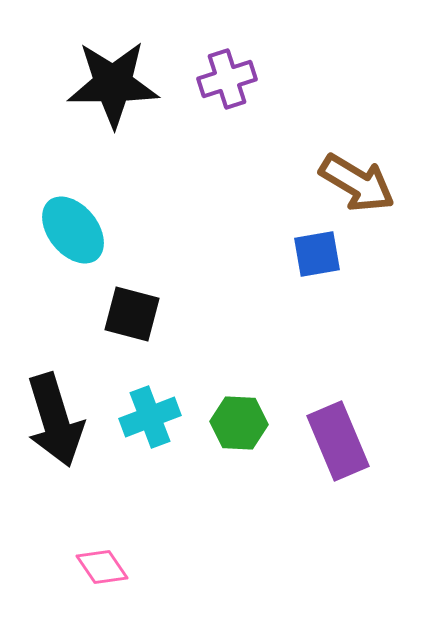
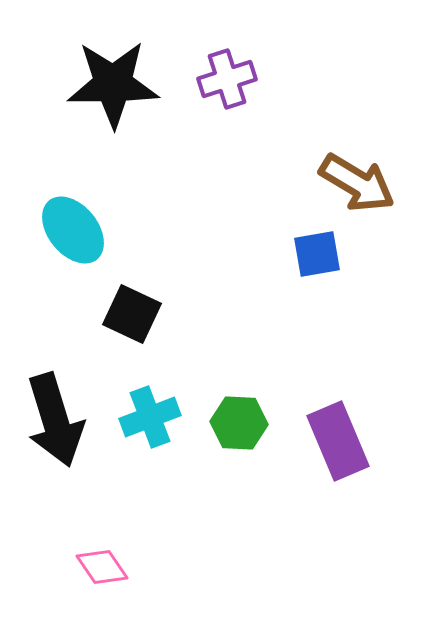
black square: rotated 10 degrees clockwise
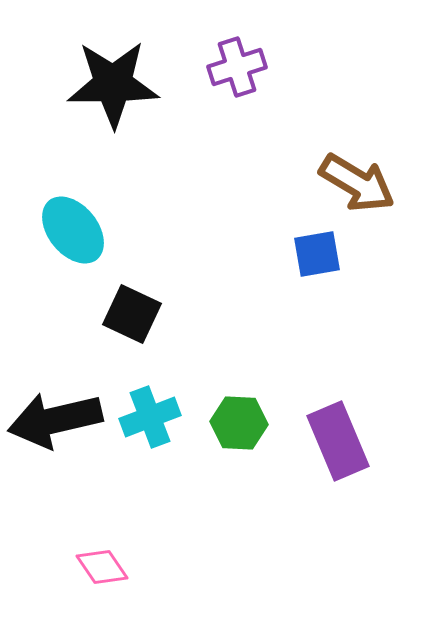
purple cross: moved 10 px right, 12 px up
black arrow: rotated 94 degrees clockwise
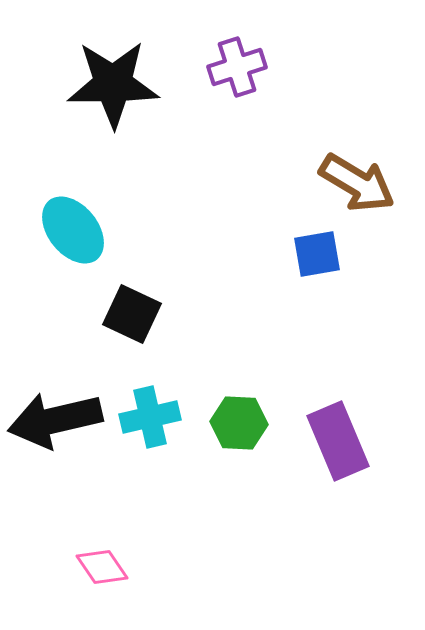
cyan cross: rotated 8 degrees clockwise
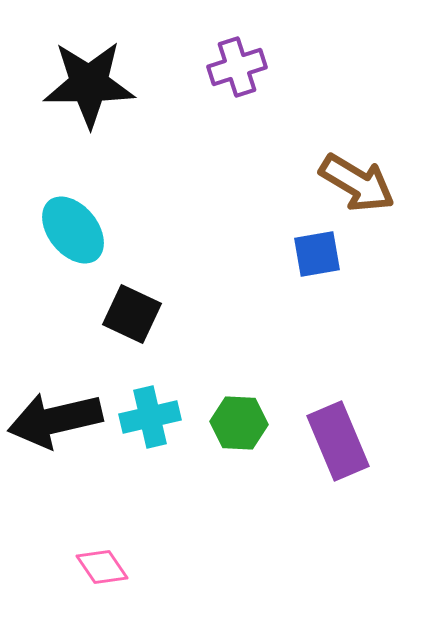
black star: moved 24 px left
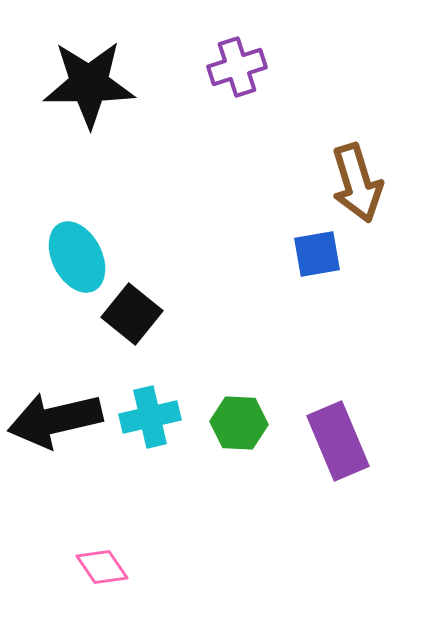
brown arrow: rotated 42 degrees clockwise
cyan ellipse: moved 4 px right, 27 px down; rotated 12 degrees clockwise
black square: rotated 14 degrees clockwise
